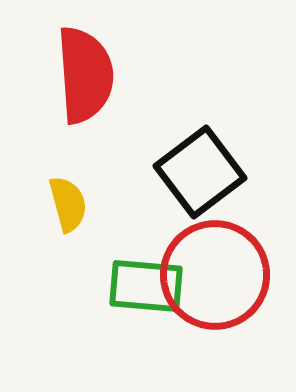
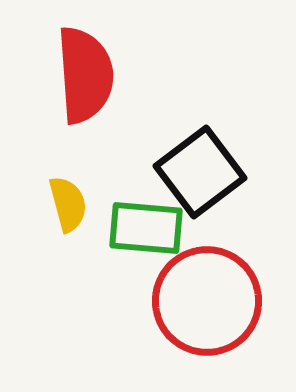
red circle: moved 8 px left, 26 px down
green rectangle: moved 58 px up
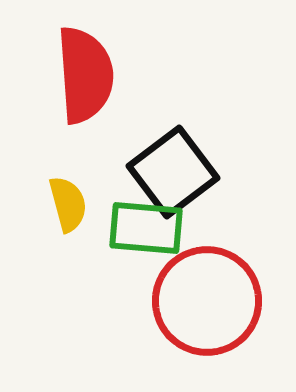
black square: moved 27 px left
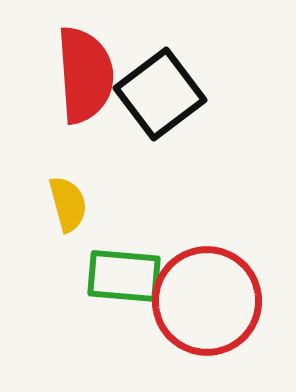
black square: moved 13 px left, 78 px up
green rectangle: moved 22 px left, 48 px down
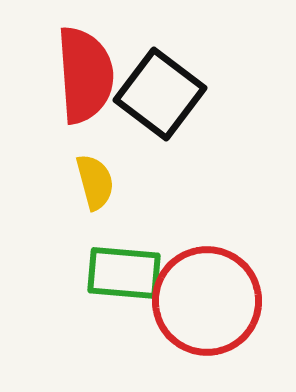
black square: rotated 16 degrees counterclockwise
yellow semicircle: moved 27 px right, 22 px up
green rectangle: moved 3 px up
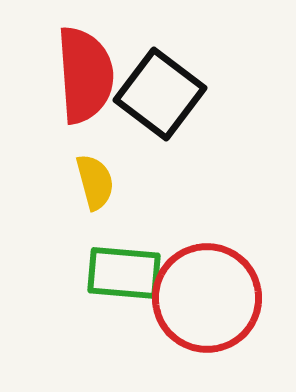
red circle: moved 3 px up
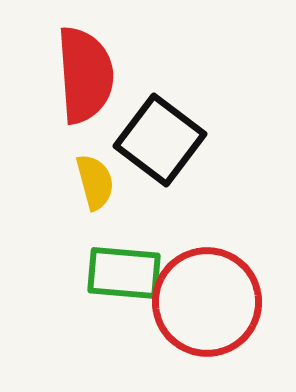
black square: moved 46 px down
red circle: moved 4 px down
